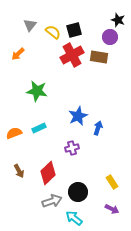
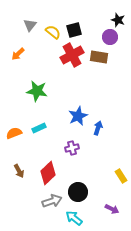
yellow rectangle: moved 9 px right, 6 px up
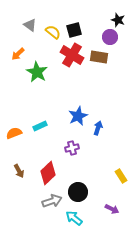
gray triangle: rotated 32 degrees counterclockwise
red cross: rotated 30 degrees counterclockwise
green star: moved 19 px up; rotated 20 degrees clockwise
cyan rectangle: moved 1 px right, 2 px up
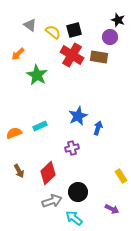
green star: moved 3 px down
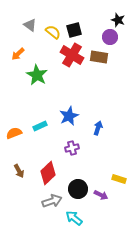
blue star: moved 9 px left
yellow rectangle: moved 2 px left, 3 px down; rotated 40 degrees counterclockwise
black circle: moved 3 px up
purple arrow: moved 11 px left, 14 px up
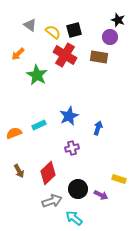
red cross: moved 7 px left
cyan rectangle: moved 1 px left, 1 px up
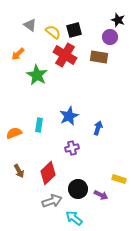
cyan rectangle: rotated 56 degrees counterclockwise
